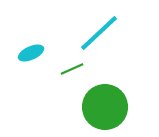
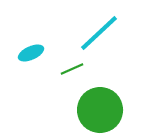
green circle: moved 5 px left, 3 px down
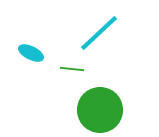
cyan ellipse: rotated 50 degrees clockwise
green line: rotated 30 degrees clockwise
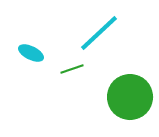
green line: rotated 25 degrees counterclockwise
green circle: moved 30 px right, 13 px up
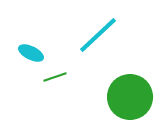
cyan line: moved 1 px left, 2 px down
green line: moved 17 px left, 8 px down
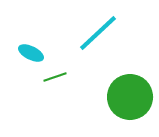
cyan line: moved 2 px up
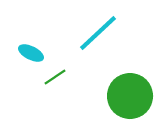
green line: rotated 15 degrees counterclockwise
green circle: moved 1 px up
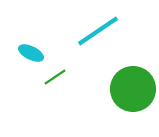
cyan line: moved 2 px up; rotated 9 degrees clockwise
green circle: moved 3 px right, 7 px up
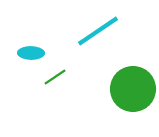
cyan ellipse: rotated 25 degrees counterclockwise
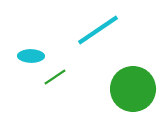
cyan line: moved 1 px up
cyan ellipse: moved 3 px down
